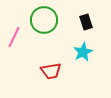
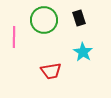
black rectangle: moved 7 px left, 4 px up
pink line: rotated 25 degrees counterclockwise
cyan star: rotated 12 degrees counterclockwise
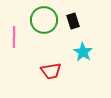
black rectangle: moved 6 px left, 3 px down
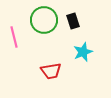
pink line: rotated 15 degrees counterclockwise
cyan star: rotated 18 degrees clockwise
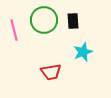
black rectangle: rotated 14 degrees clockwise
pink line: moved 7 px up
red trapezoid: moved 1 px down
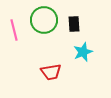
black rectangle: moved 1 px right, 3 px down
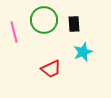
pink line: moved 2 px down
red trapezoid: moved 3 px up; rotated 15 degrees counterclockwise
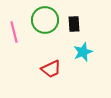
green circle: moved 1 px right
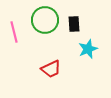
cyan star: moved 5 px right, 3 px up
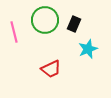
black rectangle: rotated 28 degrees clockwise
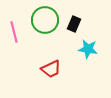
cyan star: rotated 30 degrees clockwise
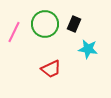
green circle: moved 4 px down
pink line: rotated 40 degrees clockwise
